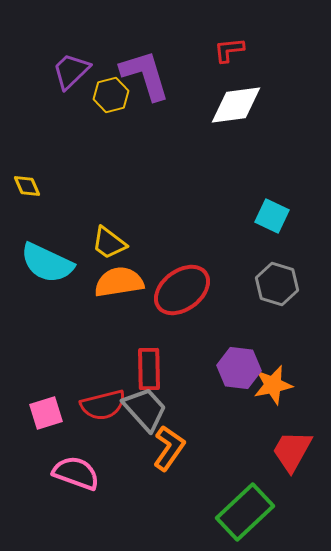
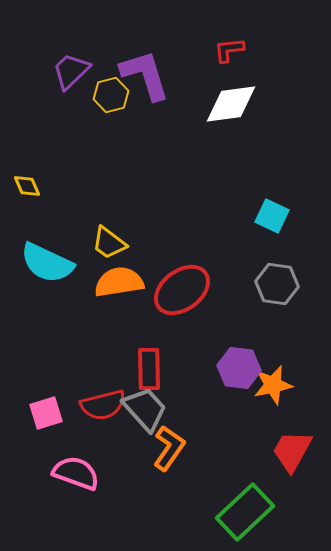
white diamond: moved 5 px left, 1 px up
gray hexagon: rotated 9 degrees counterclockwise
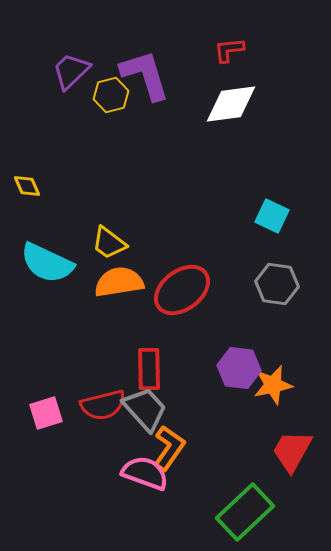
pink semicircle: moved 69 px right
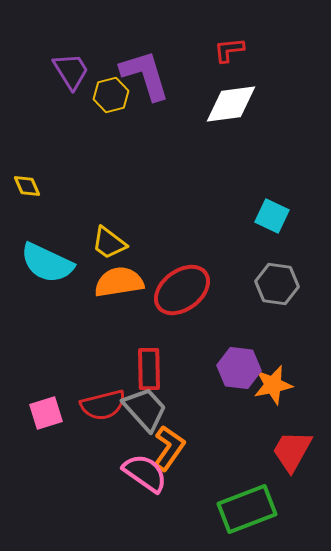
purple trapezoid: rotated 102 degrees clockwise
pink semicircle: rotated 15 degrees clockwise
green rectangle: moved 2 px right, 3 px up; rotated 22 degrees clockwise
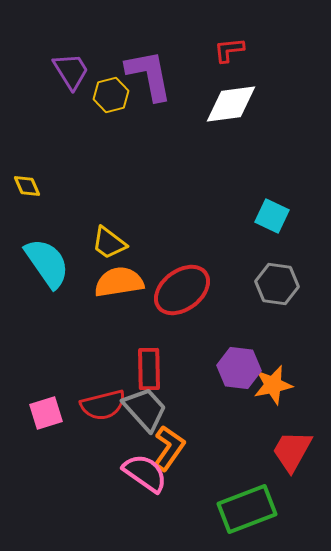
purple L-shape: moved 4 px right; rotated 6 degrees clockwise
cyan semicircle: rotated 150 degrees counterclockwise
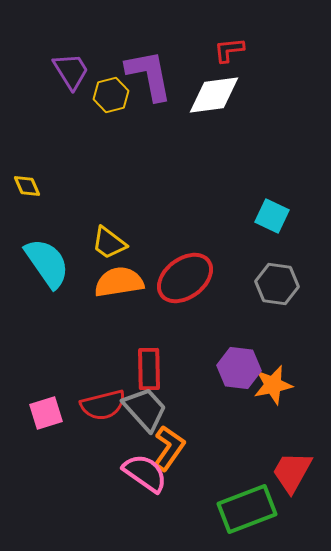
white diamond: moved 17 px left, 9 px up
red ellipse: moved 3 px right, 12 px up
red trapezoid: moved 21 px down
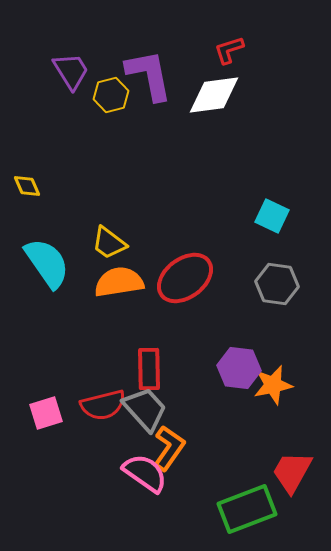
red L-shape: rotated 12 degrees counterclockwise
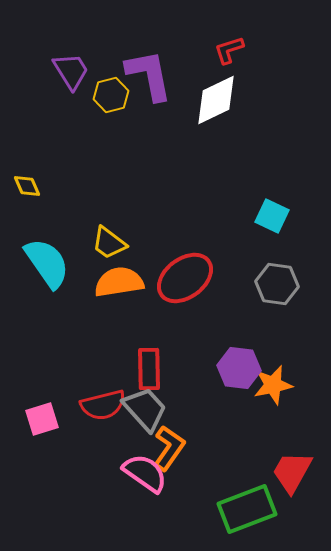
white diamond: moved 2 px right, 5 px down; rotated 18 degrees counterclockwise
pink square: moved 4 px left, 6 px down
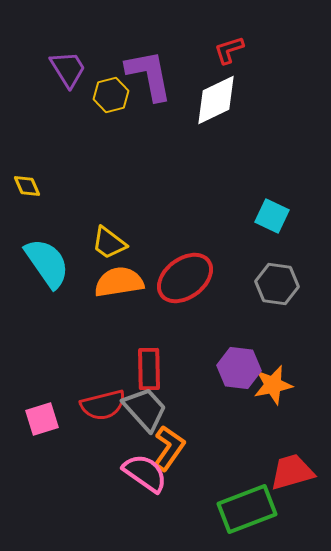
purple trapezoid: moved 3 px left, 2 px up
red trapezoid: rotated 45 degrees clockwise
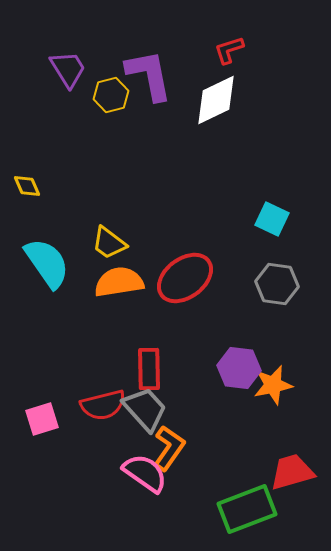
cyan square: moved 3 px down
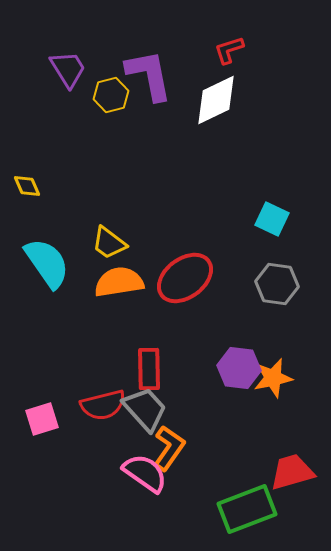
orange star: moved 7 px up
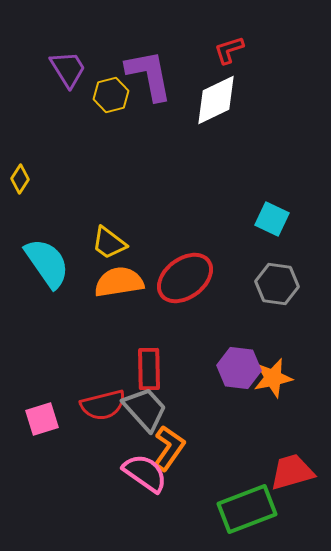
yellow diamond: moved 7 px left, 7 px up; rotated 56 degrees clockwise
